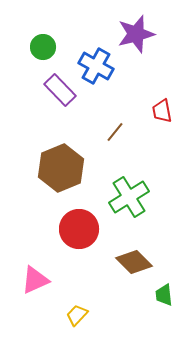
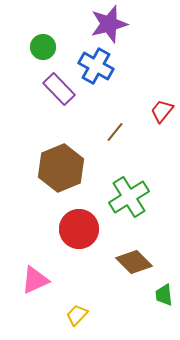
purple star: moved 27 px left, 10 px up
purple rectangle: moved 1 px left, 1 px up
red trapezoid: rotated 50 degrees clockwise
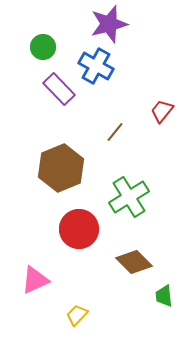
green trapezoid: moved 1 px down
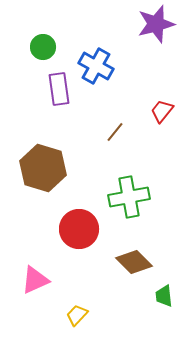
purple star: moved 47 px right
purple rectangle: rotated 36 degrees clockwise
brown hexagon: moved 18 px left; rotated 21 degrees counterclockwise
green cross: rotated 21 degrees clockwise
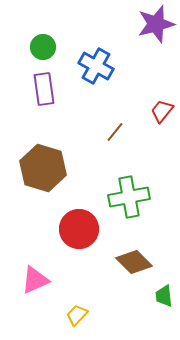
purple rectangle: moved 15 px left
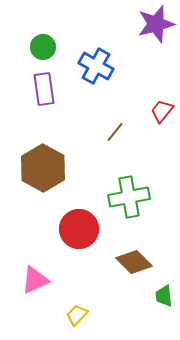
brown hexagon: rotated 12 degrees clockwise
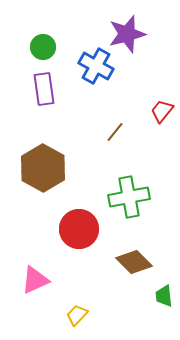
purple star: moved 29 px left, 10 px down
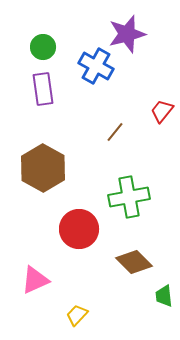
purple rectangle: moved 1 px left
